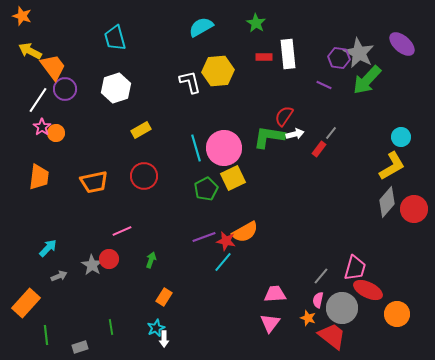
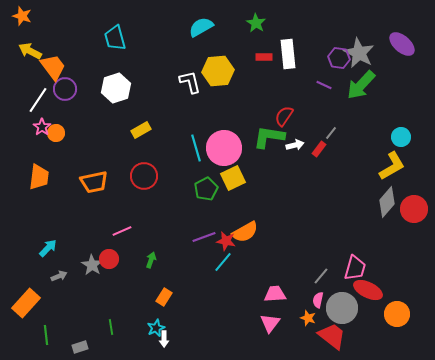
green arrow at (367, 80): moved 6 px left, 5 px down
white arrow at (295, 134): moved 11 px down
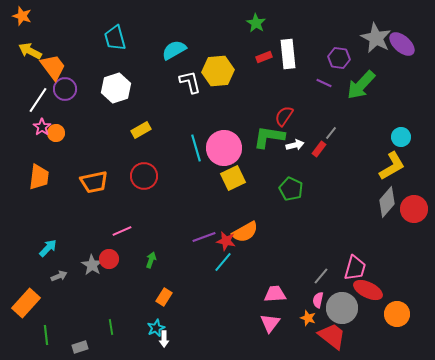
cyan semicircle at (201, 27): moved 27 px left, 23 px down
gray star at (359, 53): moved 17 px right, 15 px up
red rectangle at (264, 57): rotated 21 degrees counterclockwise
purple line at (324, 85): moved 2 px up
green pentagon at (206, 189): moved 85 px right; rotated 20 degrees counterclockwise
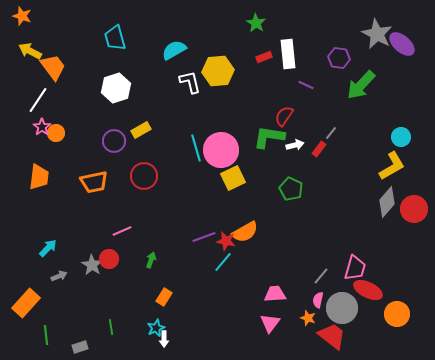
gray star at (376, 38): moved 1 px right, 4 px up
purple line at (324, 83): moved 18 px left, 2 px down
purple circle at (65, 89): moved 49 px right, 52 px down
pink circle at (224, 148): moved 3 px left, 2 px down
